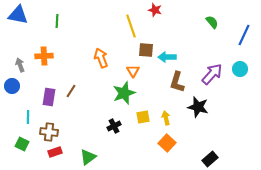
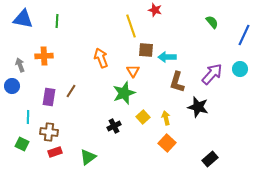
blue triangle: moved 5 px right, 4 px down
yellow square: rotated 32 degrees counterclockwise
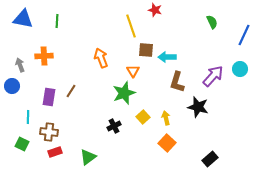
green semicircle: rotated 16 degrees clockwise
purple arrow: moved 1 px right, 2 px down
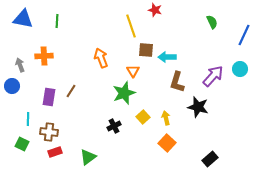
cyan line: moved 2 px down
